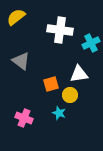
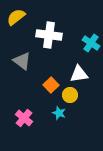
white cross: moved 11 px left, 5 px down
cyan cross: rotated 30 degrees counterclockwise
gray triangle: moved 1 px right
orange square: moved 1 px down; rotated 28 degrees counterclockwise
pink cross: rotated 18 degrees clockwise
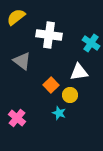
white triangle: moved 2 px up
pink cross: moved 7 px left
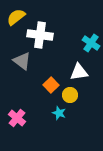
white cross: moved 9 px left
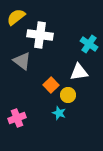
cyan cross: moved 2 px left, 1 px down
yellow circle: moved 2 px left
pink cross: rotated 30 degrees clockwise
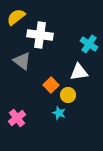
pink cross: rotated 18 degrees counterclockwise
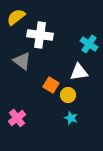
orange square: rotated 14 degrees counterclockwise
cyan star: moved 12 px right, 5 px down
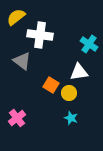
yellow circle: moved 1 px right, 2 px up
